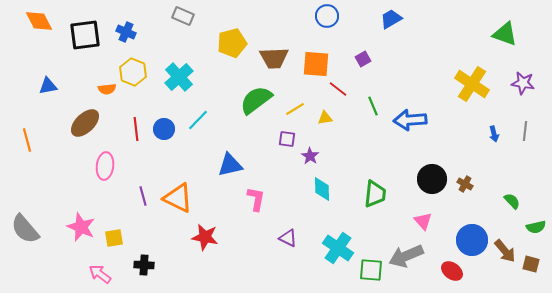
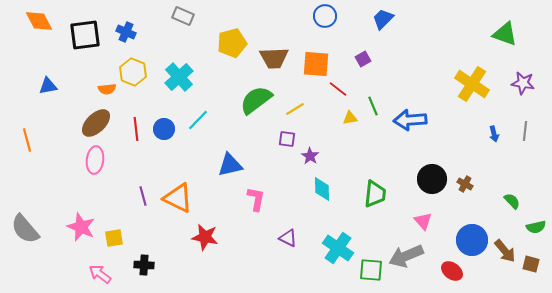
blue circle at (327, 16): moved 2 px left
blue trapezoid at (391, 19): moved 8 px left; rotated 15 degrees counterclockwise
yellow triangle at (325, 118): moved 25 px right
brown ellipse at (85, 123): moved 11 px right
pink ellipse at (105, 166): moved 10 px left, 6 px up
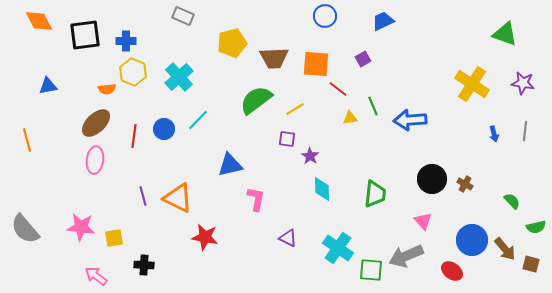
blue trapezoid at (383, 19): moved 2 px down; rotated 20 degrees clockwise
blue cross at (126, 32): moved 9 px down; rotated 24 degrees counterclockwise
red line at (136, 129): moved 2 px left, 7 px down; rotated 15 degrees clockwise
pink star at (81, 227): rotated 16 degrees counterclockwise
brown arrow at (505, 251): moved 2 px up
pink arrow at (100, 274): moved 4 px left, 2 px down
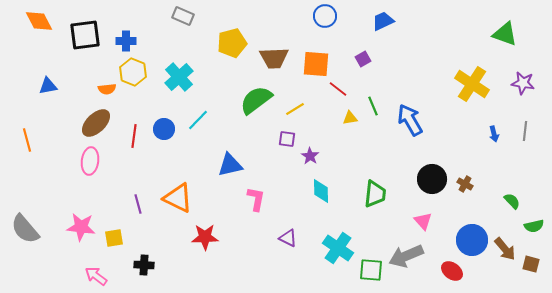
blue arrow at (410, 120): rotated 64 degrees clockwise
pink ellipse at (95, 160): moved 5 px left, 1 px down
cyan diamond at (322, 189): moved 1 px left, 2 px down
purple line at (143, 196): moved 5 px left, 8 px down
green semicircle at (536, 227): moved 2 px left, 1 px up
red star at (205, 237): rotated 12 degrees counterclockwise
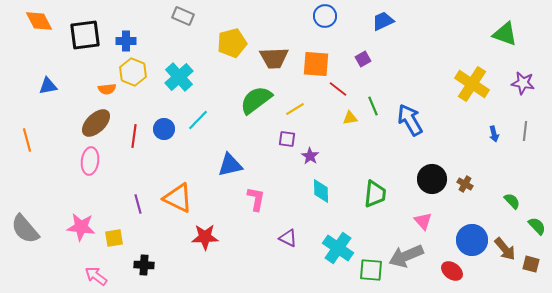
green semicircle at (534, 226): moved 3 px right; rotated 120 degrees counterclockwise
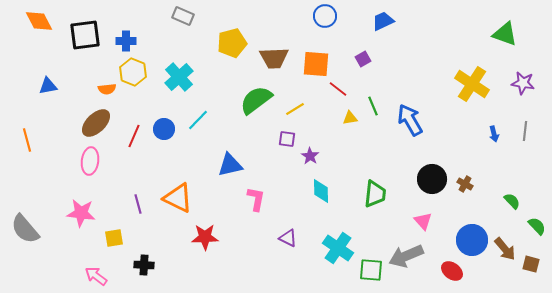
red line at (134, 136): rotated 15 degrees clockwise
pink star at (81, 227): moved 14 px up
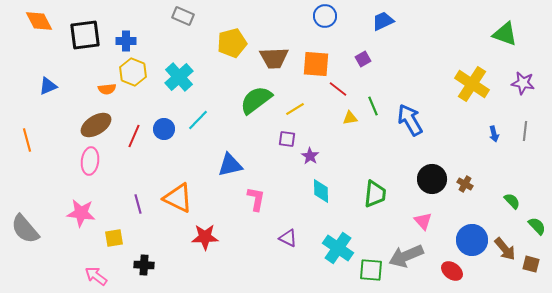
blue triangle at (48, 86): rotated 12 degrees counterclockwise
brown ellipse at (96, 123): moved 2 px down; rotated 12 degrees clockwise
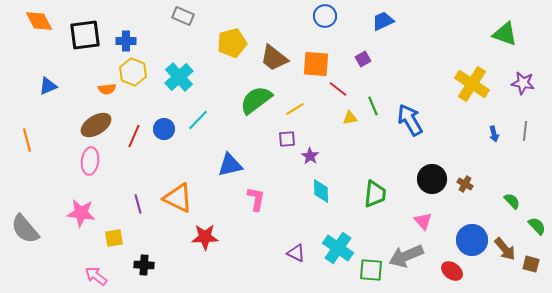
brown trapezoid at (274, 58): rotated 40 degrees clockwise
purple square at (287, 139): rotated 12 degrees counterclockwise
purple triangle at (288, 238): moved 8 px right, 15 px down
